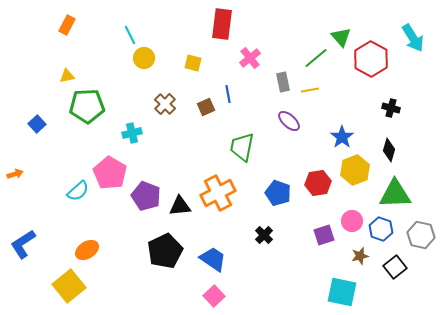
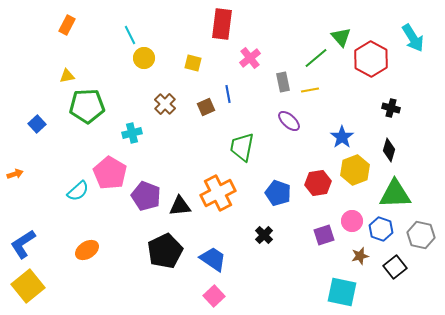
yellow square at (69, 286): moved 41 px left
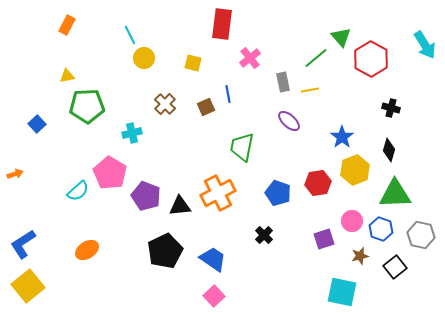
cyan arrow at (413, 38): moved 12 px right, 7 px down
purple square at (324, 235): moved 4 px down
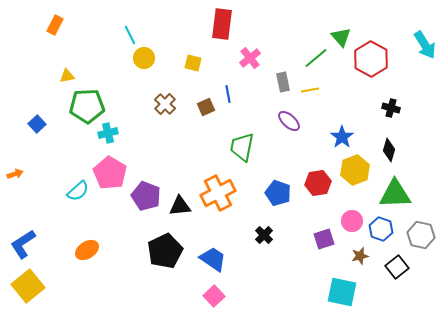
orange rectangle at (67, 25): moved 12 px left
cyan cross at (132, 133): moved 24 px left
black square at (395, 267): moved 2 px right
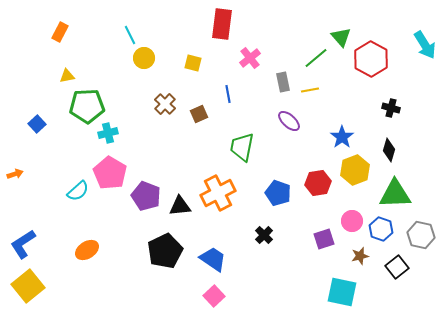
orange rectangle at (55, 25): moved 5 px right, 7 px down
brown square at (206, 107): moved 7 px left, 7 px down
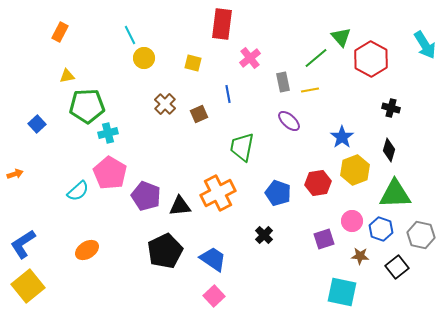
brown star at (360, 256): rotated 18 degrees clockwise
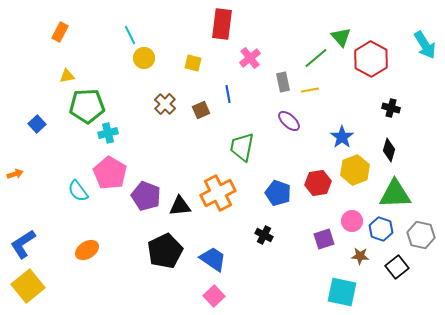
brown square at (199, 114): moved 2 px right, 4 px up
cyan semicircle at (78, 191): rotated 95 degrees clockwise
black cross at (264, 235): rotated 18 degrees counterclockwise
